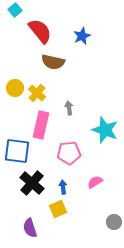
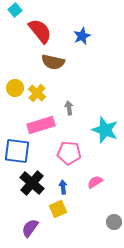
pink rectangle: rotated 60 degrees clockwise
pink pentagon: rotated 10 degrees clockwise
purple semicircle: rotated 54 degrees clockwise
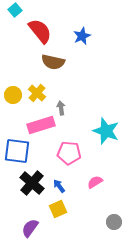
yellow circle: moved 2 px left, 7 px down
gray arrow: moved 8 px left
cyan star: moved 1 px right, 1 px down
blue arrow: moved 4 px left, 1 px up; rotated 32 degrees counterclockwise
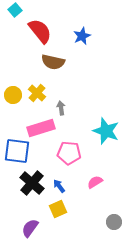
pink rectangle: moved 3 px down
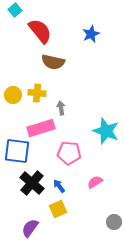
blue star: moved 9 px right, 2 px up
yellow cross: rotated 36 degrees counterclockwise
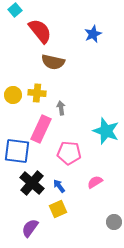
blue star: moved 2 px right
pink rectangle: moved 1 px down; rotated 48 degrees counterclockwise
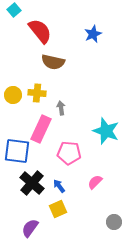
cyan square: moved 1 px left
pink semicircle: rotated 14 degrees counterclockwise
